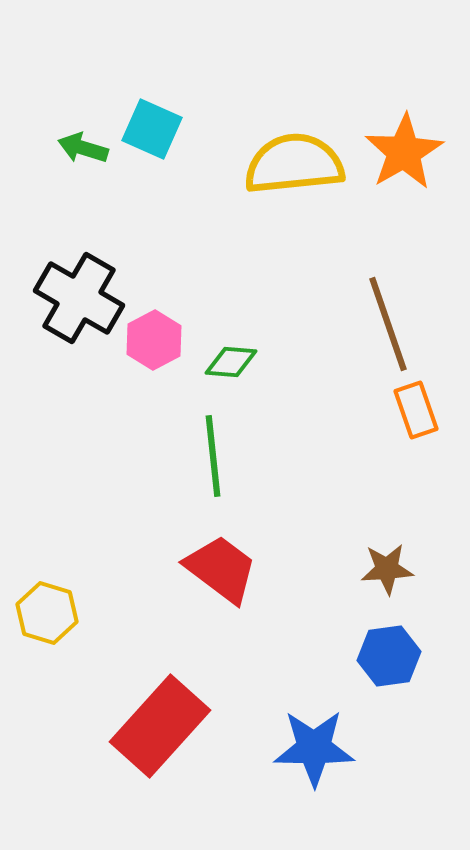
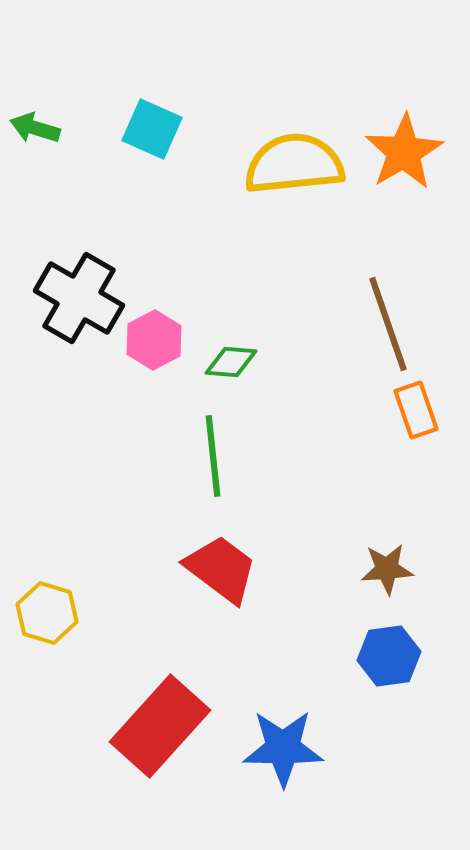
green arrow: moved 48 px left, 20 px up
blue star: moved 31 px left
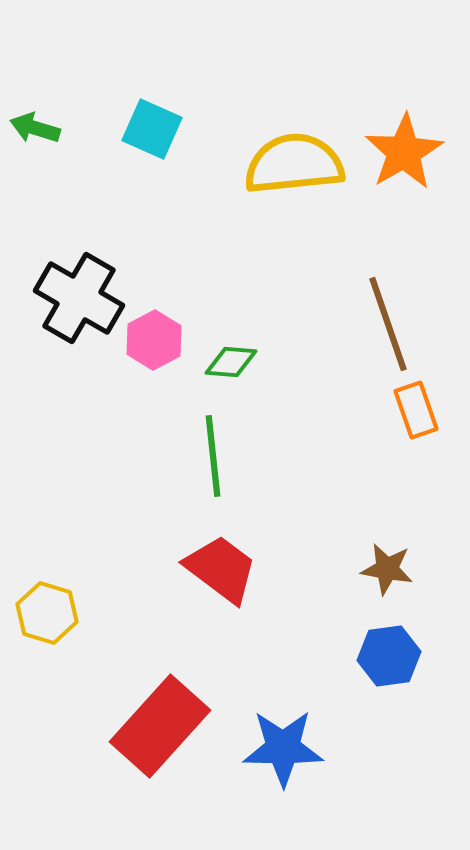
brown star: rotated 14 degrees clockwise
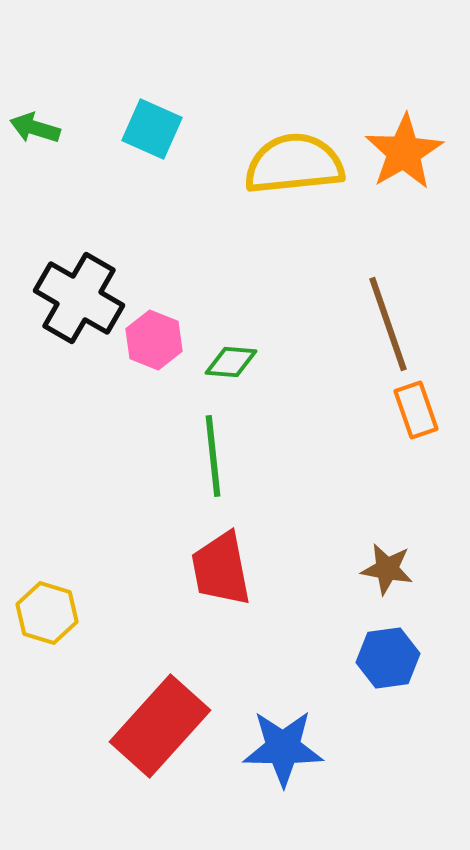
pink hexagon: rotated 10 degrees counterclockwise
red trapezoid: rotated 138 degrees counterclockwise
blue hexagon: moved 1 px left, 2 px down
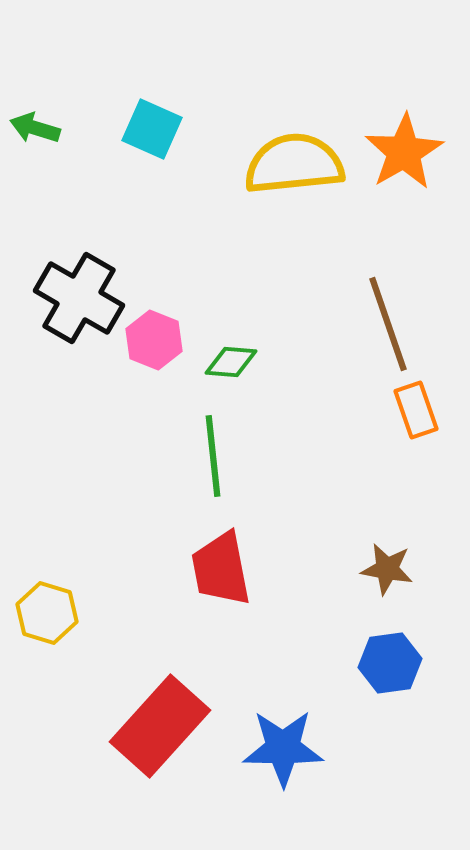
blue hexagon: moved 2 px right, 5 px down
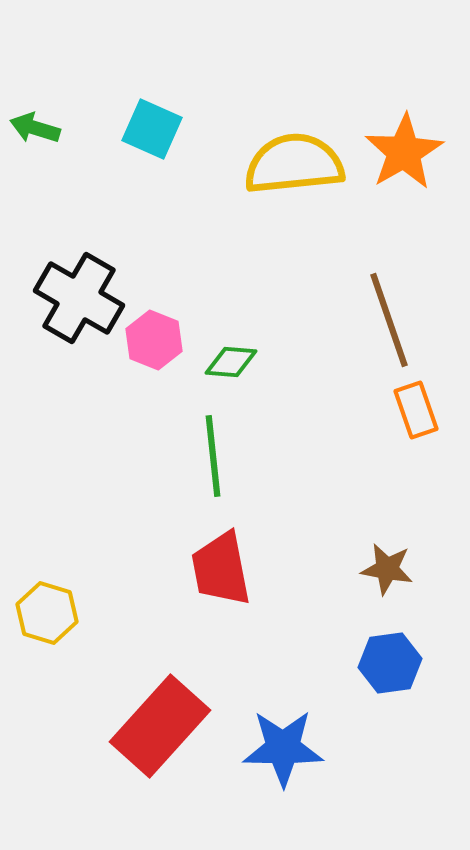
brown line: moved 1 px right, 4 px up
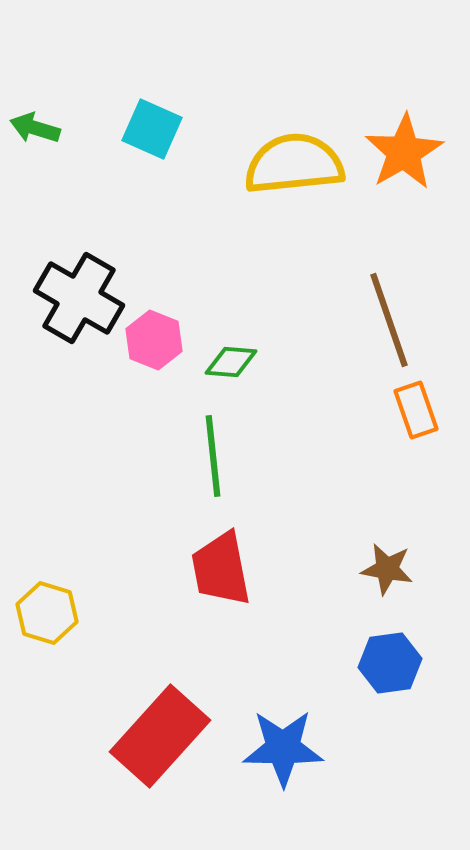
red rectangle: moved 10 px down
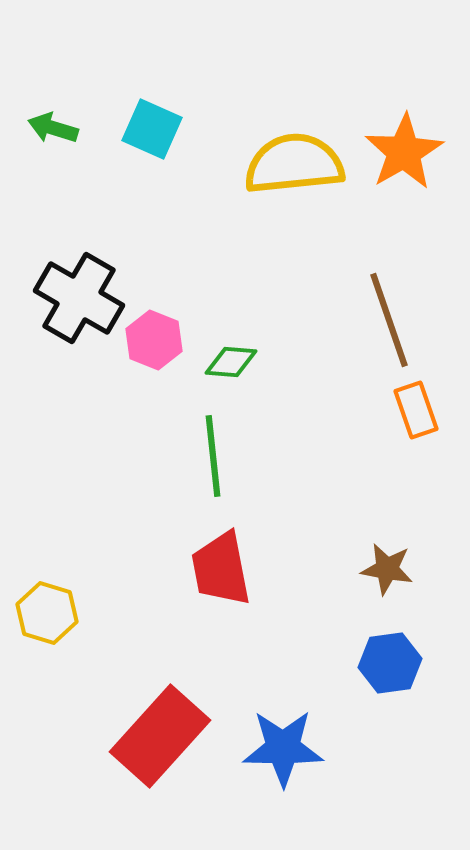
green arrow: moved 18 px right
